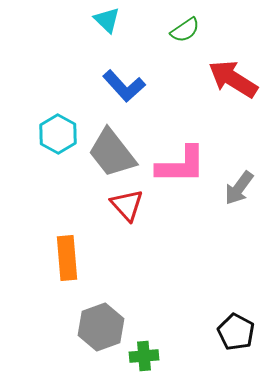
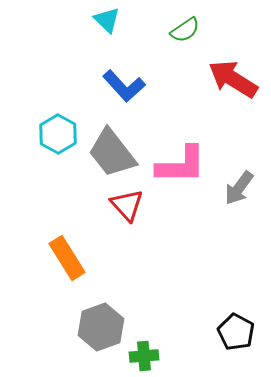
orange rectangle: rotated 27 degrees counterclockwise
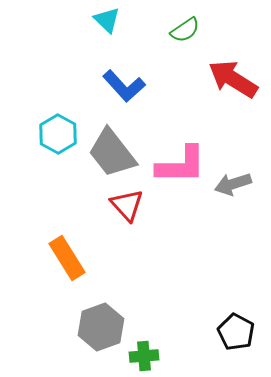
gray arrow: moved 6 px left, 4 px up; rotated 36 degrees clockwise
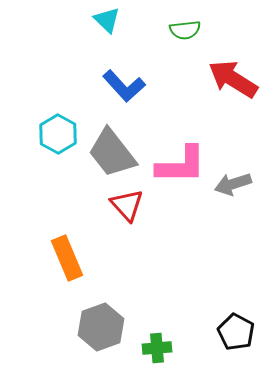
green semicircle: rotated 28 degrees clockwise
orange rectangle: rotated 9 degrees clockwise
green cross: moved 13 px right, 8 px up
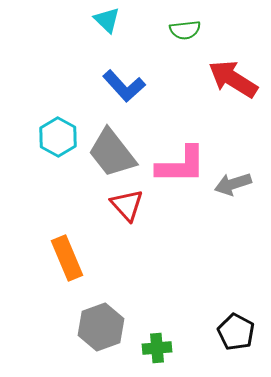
cyan hexagon: moved 3 px down
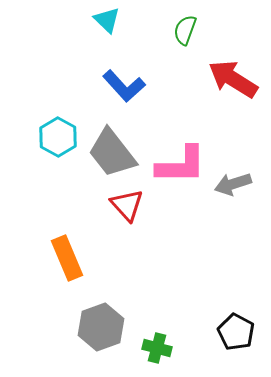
green semicircle: rotated 116 degrees clockwise
green cross: rotated 20 degrees clockwise
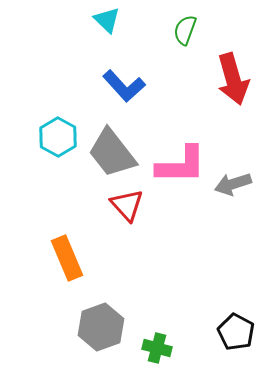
red arrow: rotated 138 degrees counterclockwise
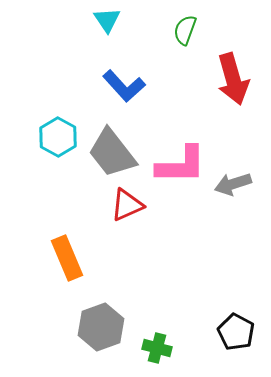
cyan triangle: rotated 12 degrees clockwise
red triangle: rotated 48 degrees clockwise
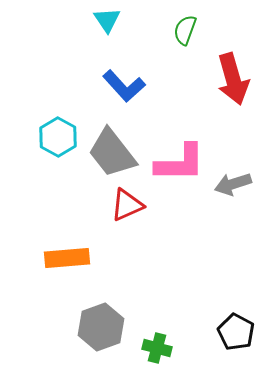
pink L-shape: moved 1 px left, 2 px up
orange rectangle: rotated 72 degrees counterclockwise
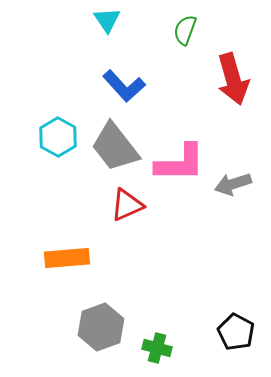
gray trapezoid: moved 3 px right, 6 px up
